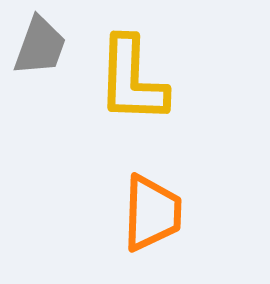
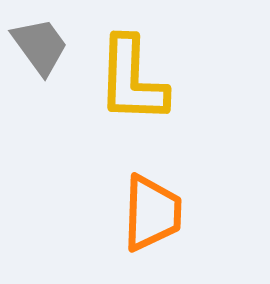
gray trapezoid: rotated 56 degrees counterclockwise
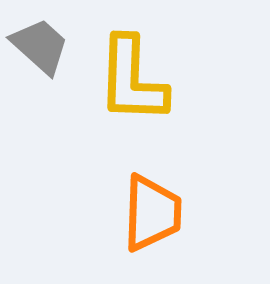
gray trapezoid: rotated 12 degrees counterclockwise
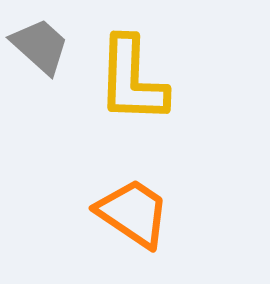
orange trapezoid: moved 19 px left; rotated 58 degrees counterclockwise
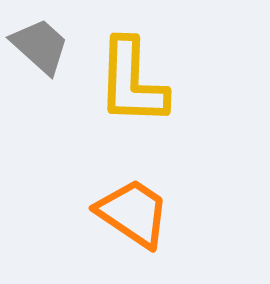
yellow L-shape: moved 2 px down
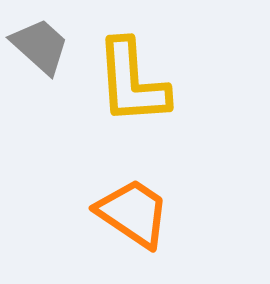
yellow L-shape: rotated 6 degrees counterclockwise
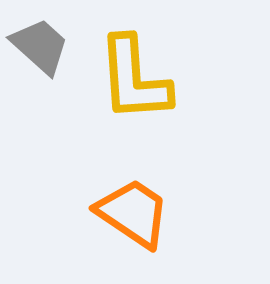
yellow L-shape: moved 2 px right, 3 px up
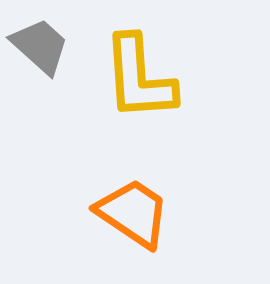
yellow L-shape: moved 5 px right, 1 px up
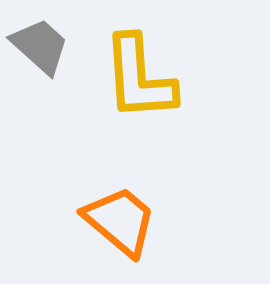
orange trapezoid: moved 13 px left, 8 px down; rotated 6 degrees clockwise
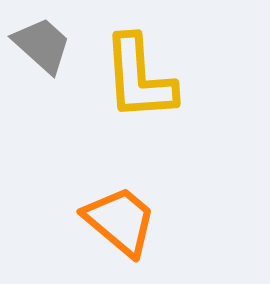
gray trapezoid: moved 2 px right, 1 px up
